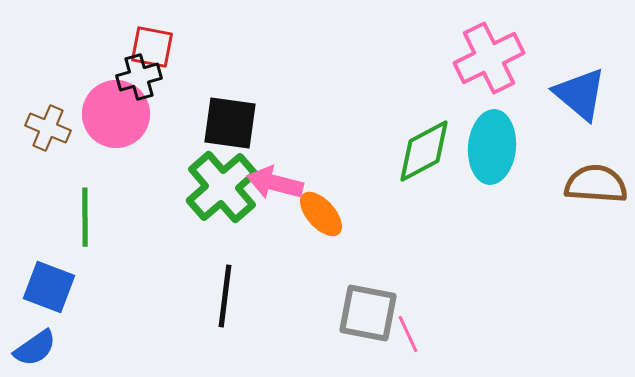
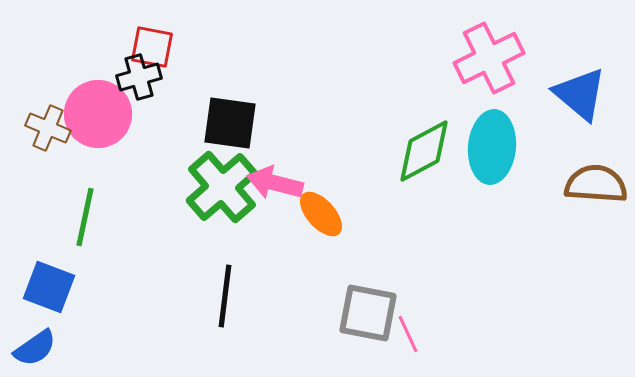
pink circle: moved 18 px left
green line: rotated 12 degrees clockwise
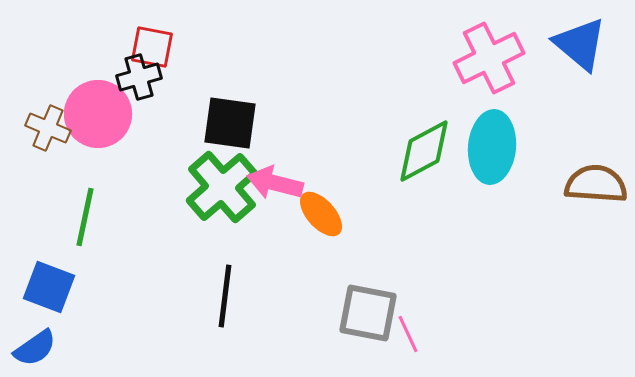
blue triangle: moved 50 px up
